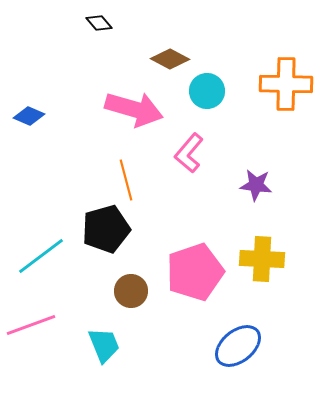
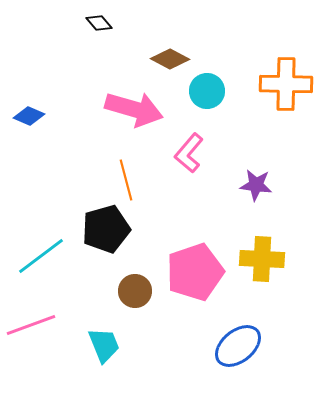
brown circle: moved 4 px right
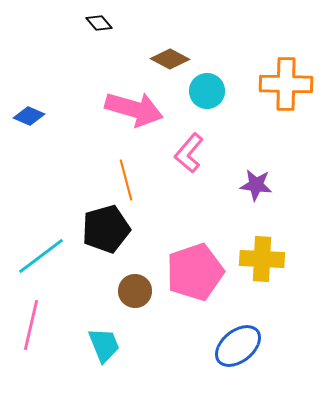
pink line: rotated 57 degrees counterclockwise
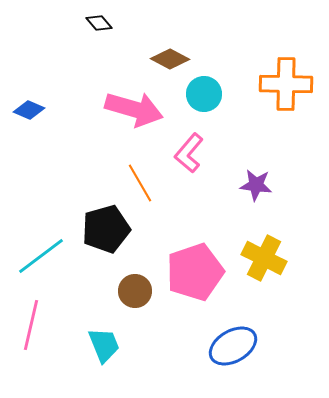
cyan circle: moved 3 px left, 3 px down
blue diamond: moved 6 px up
orange line: moved 14 px right, 3 px down; rotated 15 degrees counterclockwise
yellow cross: moved 2 px right, 1 px up; rotated 24 degrees clockwise
blue ellipse: moved 5 px left; rotated 9 degrees clockwise
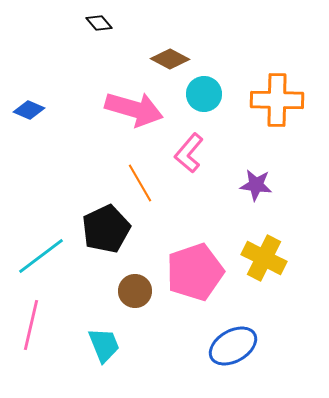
orange cross: moved 9 px left, 16 px down
black pentagon: rotated 9 degrees counterclockwise
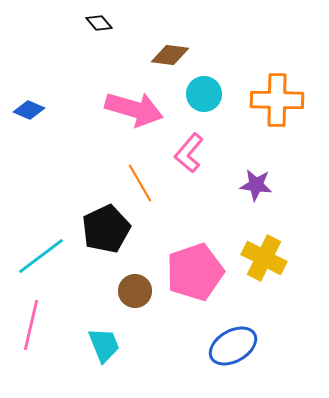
brown diamond: moved 4 px up; rotated 21 degrees counterclockwise
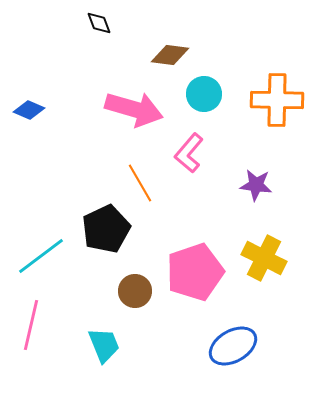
black diamond: rotated 20 degrees clockwise
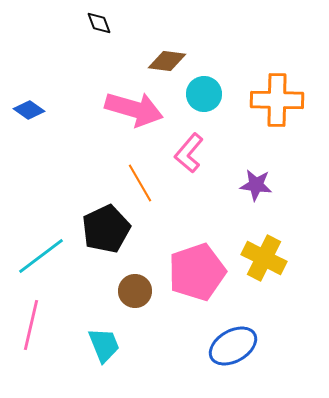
brown diamond: moved 3 px left, 6 px down
blue diamond: rotated 12 degrees clockwise
pink pentagon: moved 2 px right
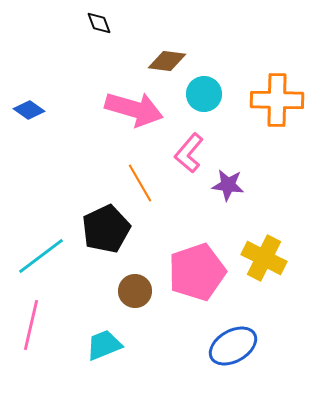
purple star: moved 28 px left
cyan trapezoid: rotated 90 degrees counterclockwise
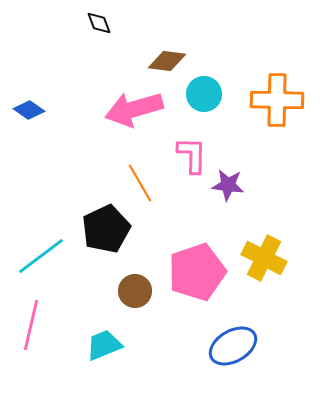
pink arrow: rotated 148 degrees clockwise
pink L-shape: moved 3 px right, 2 px down; rotated 141 degrees clockwise
